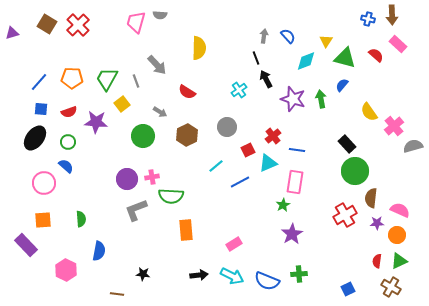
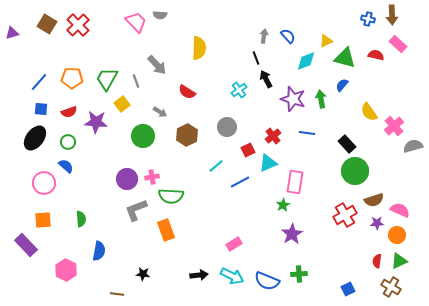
pink trapezoid at (136, 22): rotated 120 degrees clockwise
yellow triangle at (326, 41): rotated 32 degrees clockwise
red semicircle at (376, 55): rotated 28 degrees counterclockwise
blue line at (297, 150): moved 10 px right, 17 px up
brown semicircle at (371, 198): moved 3 px right, 2 px down; rotated 114 degrees counterclockwise
orange rectangle at (186, 230): moved 20 px left; rotated 15 degrees counterclockwise
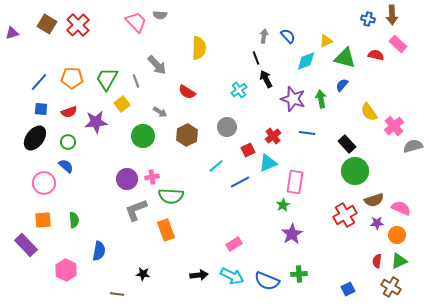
purple star at (96, 122): rotated 10 degrees counterclockwise
pink semicircle at (400, 210): moved 1 px right, 2 px up
green semicircle at (81, 219): moved 7 px left, 1 px down
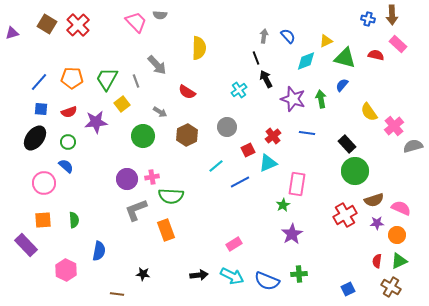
pink rectangle at (295, 182): moved 2 px right, 2 px down
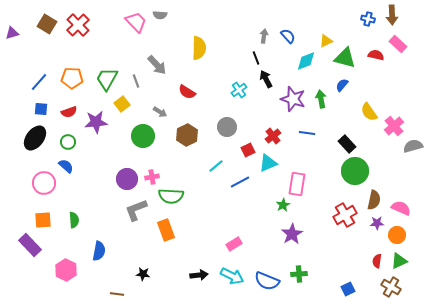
brown semicircle at (374, 200): rotated 60 degrees counterclockwise
purple rectangle at (26, 245): moved 4 px right
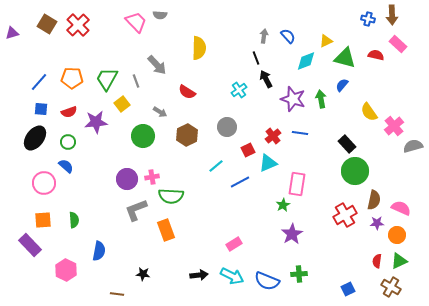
blue line at (307, 133): moved 7 px left
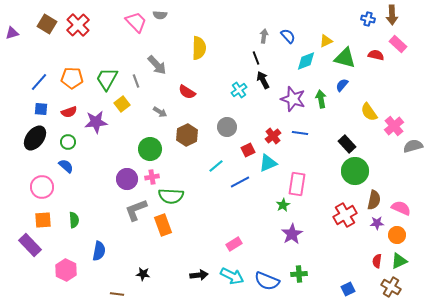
black arrow at (266, 79): moved 3 px left, 1 px down
green circle at (143, 136): moved 7 px right, 13 px down
pink circle at (44, 183): moved 2 px left, 4 px down
orange rectangle at (166, 230): moved 3 px left, 5 px up
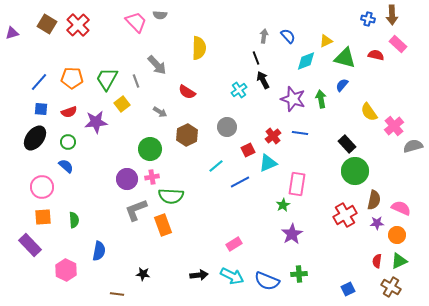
orange square at (43, 220): moved 3 px up
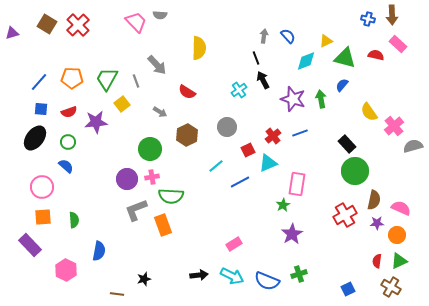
blue line at (300, 133): rotated 28 degrees counterclockwise
black star at (143, 274): moved 1 px right, 5 px down; rotated 24 degrees counterclockwise
green cross at (299, 274): rotated 14 degrees counterclockwise
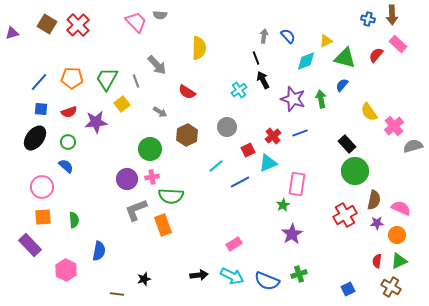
red semicircle at (376, 55): rotated 63 degrees counterclockwise
